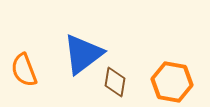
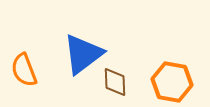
brown diamond: rotated 12 degrees counterclockwise
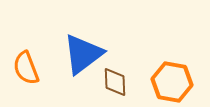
orange semicircle: moved 2 px right, 2 px up
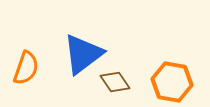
orange semicircle: rotated 140 degrees counterclockwise
brown diamond: rotated 32 degrees counterclockwise
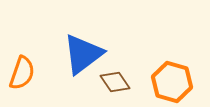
orange semicircle: moved 4 px left, 5 px down
orange hexagon: rotated 6 degrees clockwise
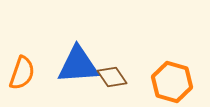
blue triangle: moved 5 px left, 11 px down; rotated 33 degrees clockwise
brown diamond: moved 3 px left, 5 px up
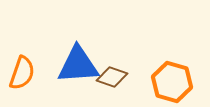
brown diamond: rotated 36 degrees counterclockwise
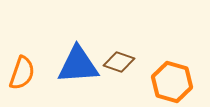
brown diamond: moved 7 px right, 15 px up
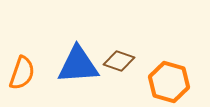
brown diamond: moved 1 px up
orange hexagon: moved 3 px left
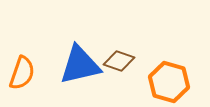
blue triangle: moved 2 px right; rotated 9 degrees counterclockwise
